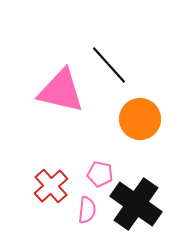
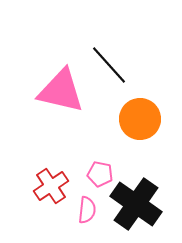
red cross: rotated 8 degrees clockwise
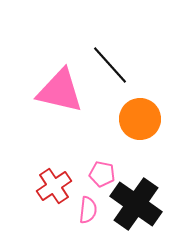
black line: moved 1 px right
pink triangle: moved 1 px left
pink pentagon: moved 2 px right
red cross: moved 3 px right
pink semicircle: moved 1 px right
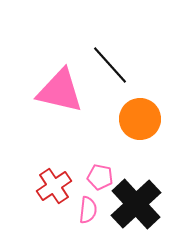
pink pentagon: moved 2 px left, 3 px down
black cross: rotated 12 degrees clockwise
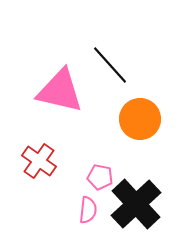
red cross: moved 15 px left, 25 px up; rotated 20 degrees counterclockwise
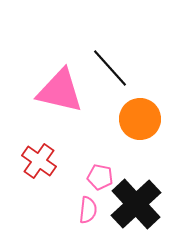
black line: moved 3 px down
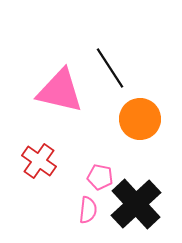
black line: rotated 9 degrees clockwise
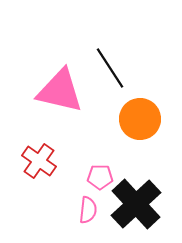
pink pentagon: rotated 10 degrees counterclockwise
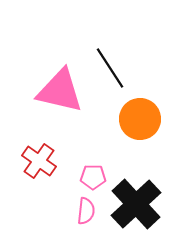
pink pentagon: moved 7 px left
pink semicircle: moved 2 px left, 1 px down
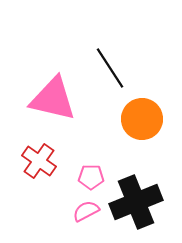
pink triangle: moved 7 px left, 8 px down
orange circle: moved 2 px right
pink pentagon: moved 2 px left
black cross: moved 2 px up; rotated 21 degrees clockwise
pink semicircle: rotated 124 degrees counterclockwise
